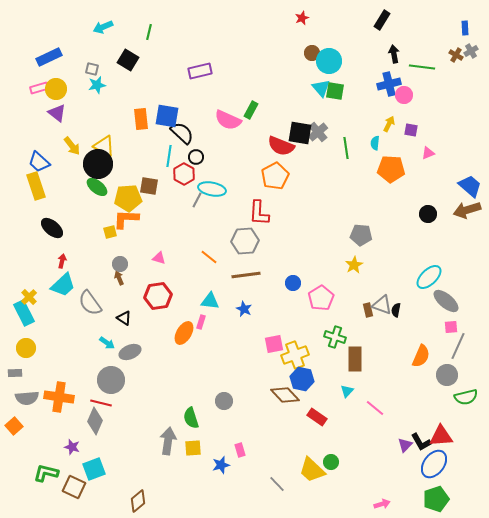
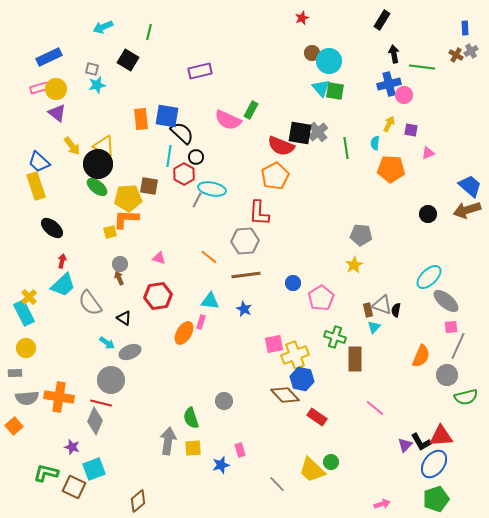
cyan triangle at (347, 391): moved 27 px right, 64 px up
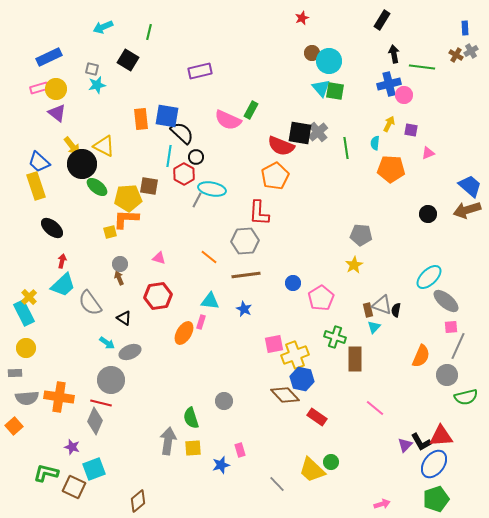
black circle at (98, 164): moved 16 px left
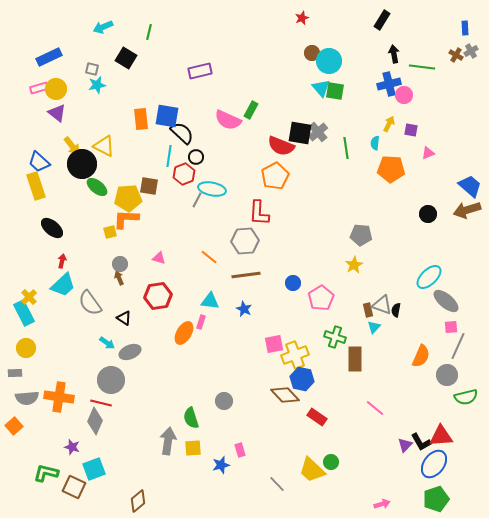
black square at (128, 60): moved 2 px left, 2 px up
red hexagon at (184, 174): rotated 10 degrees clockwise
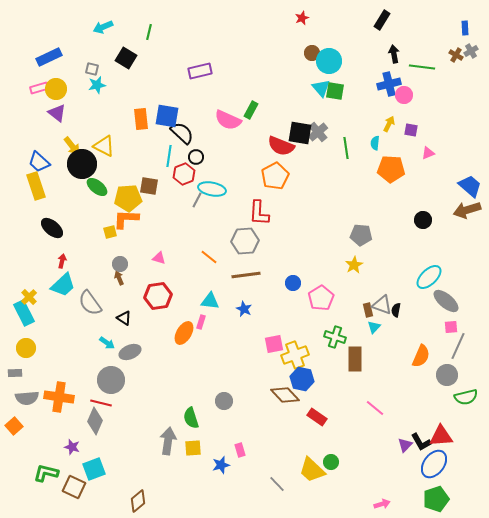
black circle at (428, 214): moved 5 px left, 6 px down
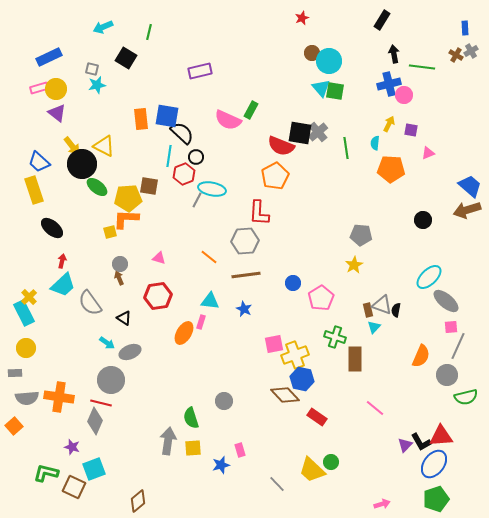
yellow rectangle at (36, 186): moved 2 px left, 4 px down
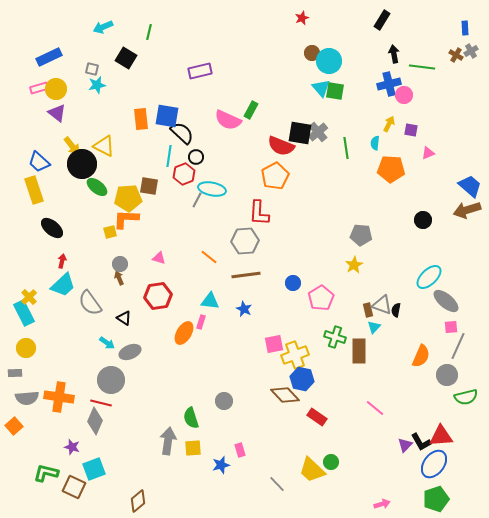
brown rectangle at (355, 359): moved 4 px right, 8 px up
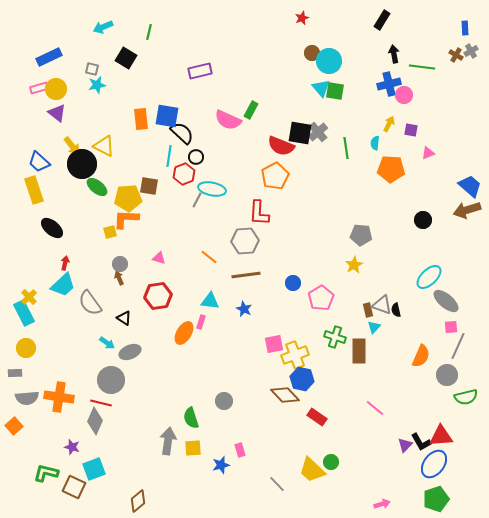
red arrow at (62, 261): moved 3 px right, 2 px down
black semicircle at (396, 310): rotated 24 degrees counterclockwise
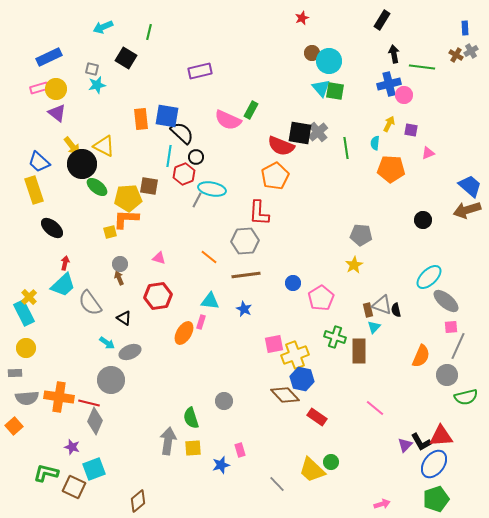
red line at (101, 403): moved 12 px left
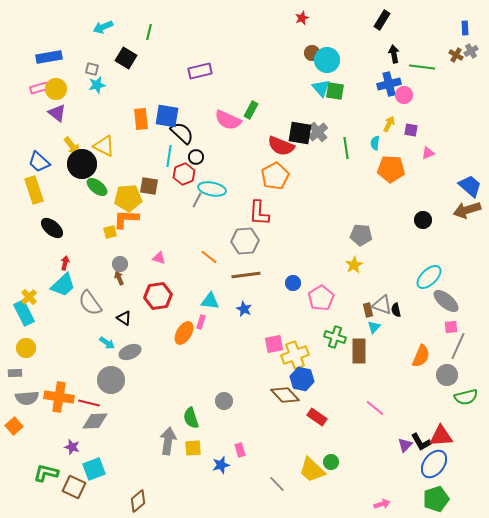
blue rectangle at (49, 57): rotated 15 degrees clockwise
cyan circle at (329, 61): moved 2 px left, 1 px up
gray diamond at (95, 421): rotated 64 degrees clockwise
